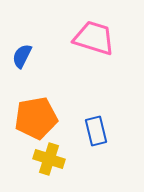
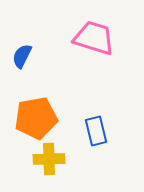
yellow cross: rotated 20 degrees counterclockwise
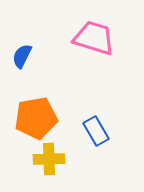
blue rectangle: rotated 16 degrees counterclockwise
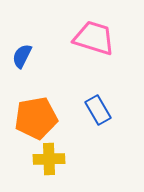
blue rectangle: moved 2 px right, 21 px up
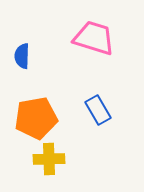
blue semicircle: rotated 25 degrees counterclockwise
